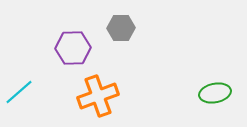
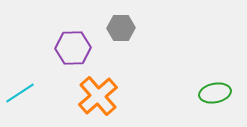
cyan line: moved 1 px right, 1 px down; rotated 8 degrees clockwise
orange cross: rotated 21 degrees counterclockwise
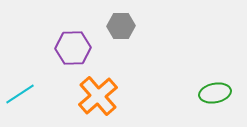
gray hexagon: moved 2 px up
cyan line: moved 1 px down
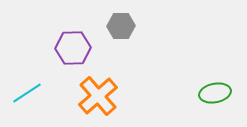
cyan line: moved 7 px right, 1 px up
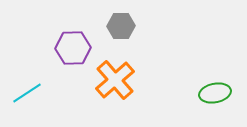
orange cross: moved 17 px right, 16 px up
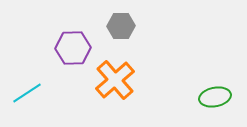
green ellipse: moved 4 px down
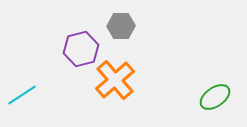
purple hexagon: moved 8 px right, 1 px down; rotated 12 degrees counterclockwise
cyan line: moved 5 px left, 2 px down
green ellipse: rotated 24 degrees counterclockwise
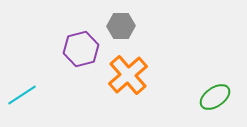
orange cross: moved 13 px right, 5 px up
